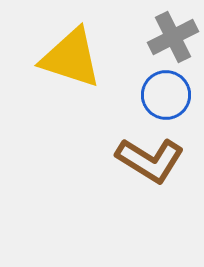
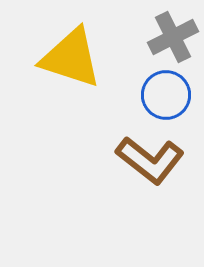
brown L-shape: rotated 6 degrees clockwise
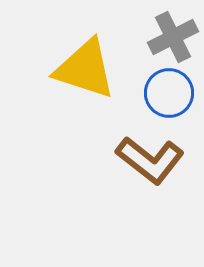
yellow triangle: moved 14 px right, 11 px down
blue circle: moved 3 px right, 2 px up
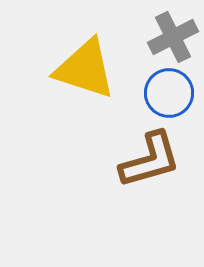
brown L-shape: rotated 54 degrees counterclockwise
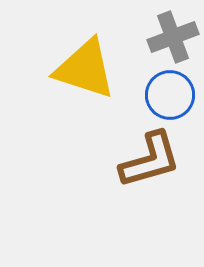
gray cross: rotated 6 degrees clockwise
blue circle: moved 1 px right, 2 px down
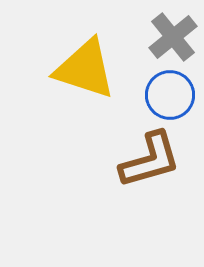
gray cross: rotated 18 degrees counterclockwise
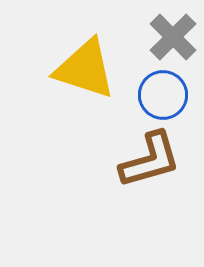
gray cross: rotated 6 degrees counterclockwise
blue circle: moved 7 px left
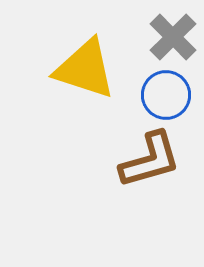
blue circle: moved 3 px right
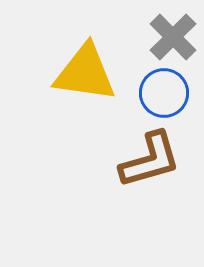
yellow triangle: moved 4 px down; rotated 10 degrees counterclockwise
blue circle: moved 2 px left, 2 px up
